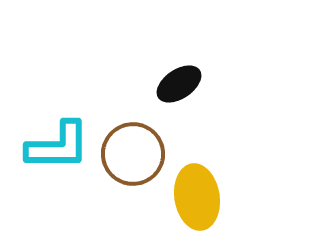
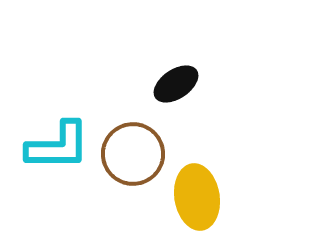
black ellipse: moved 3 px left
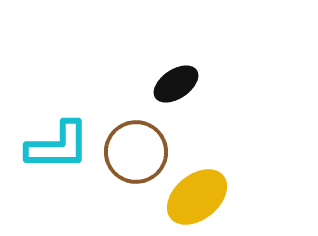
brown circle: moved 3 px right, 2 px up
yellow ellipse: rotated 60 degrees clockwise
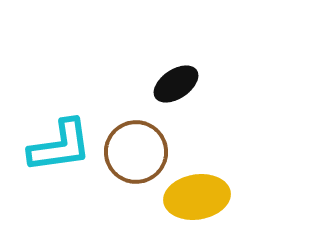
cyan L-shape: moved 2 px right; rotated 8 degrees counterclockwise
yellow ellipse: rotated 30 degrees clockwise
